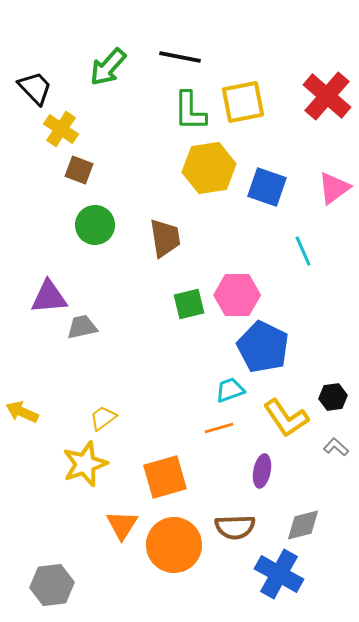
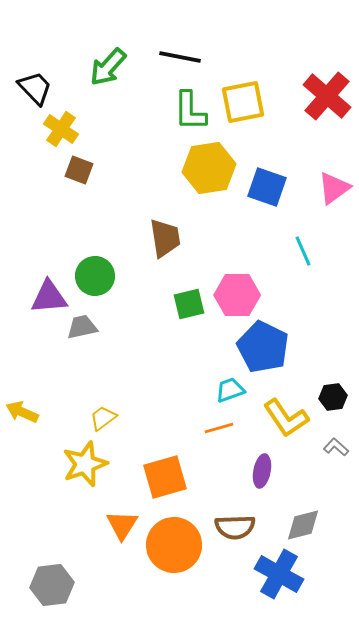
green circle: moved 51 px down
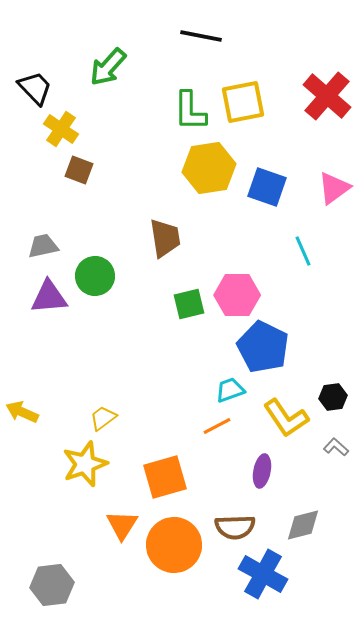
black line: moved 21 px right, 21 px up
gray trapezoid: moved 39 px left, 81 px up
orange line: moved 2 px left, 2 px up; rotated 12 degrees counterclockwise
blue cross: moved 16 px left
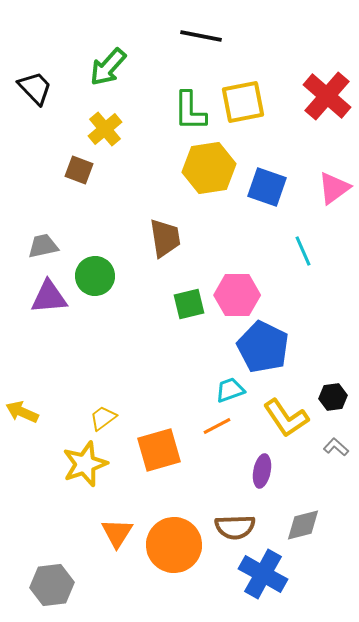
yellow cross: moved 44 px right; rotated 16 degrees clockwise
orange square: moved 6 px left, 27 px up
orange triangle: moved 5 px left, 8 px down
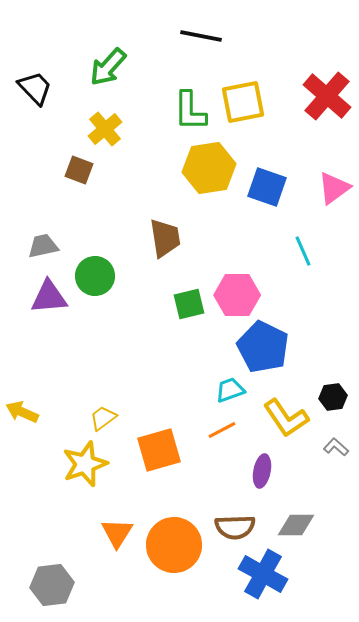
orange line: moved 5 px right, 4 px down
gray diamond: moved 7 px left; rotated 15 degrees clockwise
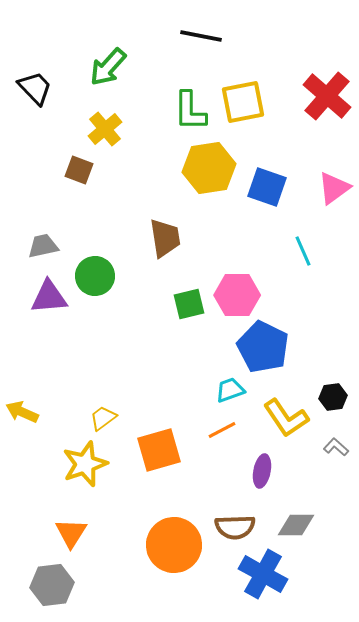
orange triangle: moved 46 px left
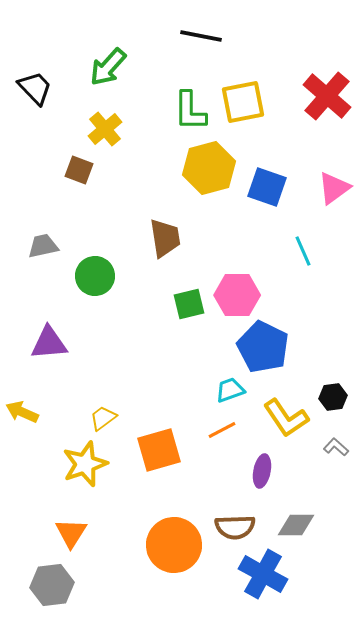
yellow hexagon: rotated 6 degrees counterclockwise
purple triangle: moved 46 px down
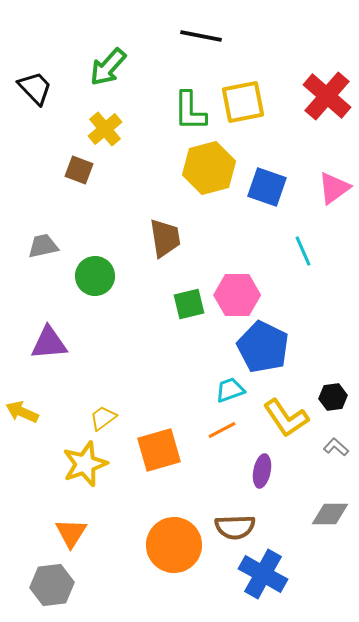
gray diamond: moved 34 px right, 11 px up
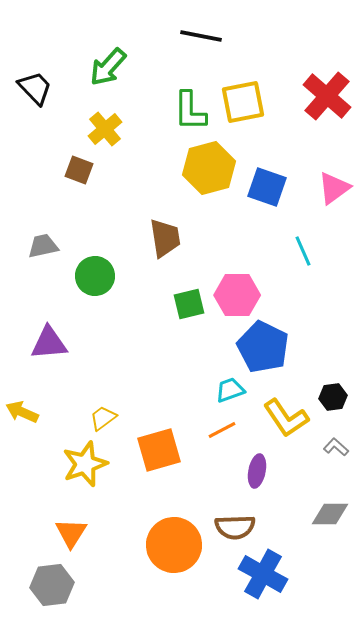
purple ellipse: moved 5 px left
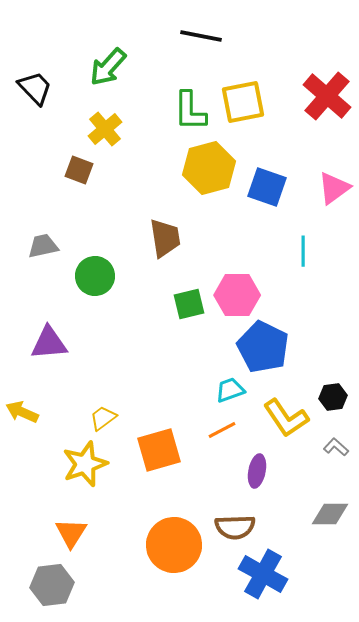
cyan line: rotated 24 degrees clockwise
